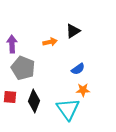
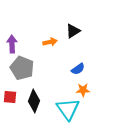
gray pentagon: moved 1 px left
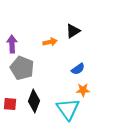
red square: moved 7 px down
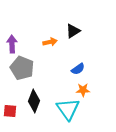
red square: moved 7 px down
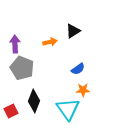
purple arrow: moved 3 px right
red square: moved 1 px right; rotated 32 degrees counterclockwise
